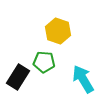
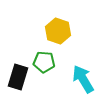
black rectangle: rotated 15 degrees counterclockwise
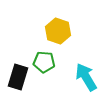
cyan arrow: moved 3 px right, 2 px up
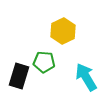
yellow hexagon: moved 5 px right; rotated 15 degrees clockwise
black rectangle: moved 1 px right, 1 px up
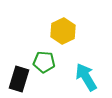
black rectangle: moved 3 px down
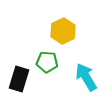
green pentagon: moved 3 px right
